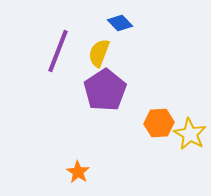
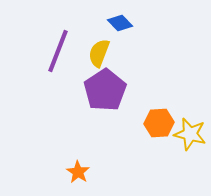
yellow star: rotated 16 degrees counterclockwise
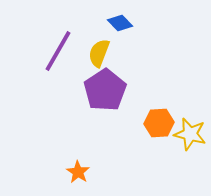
purple line: rotated 9 degrees clockwise
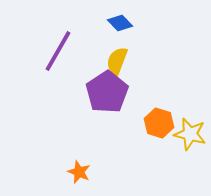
yellow semicircle: moved 18 px right, 8 px down
purple pentagon: moved 2 px right, 2 px down
orange hexagon: rotated 20 degrees clockwise
orange star: moved 1 px right; rotated 10 degrees counterclockwise
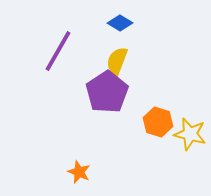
blue diamond: rotated 15 degrees counterclockwise
orange hexagon: moved 1 px left, 1 px up
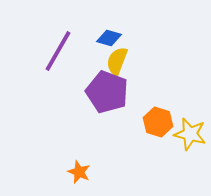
blue diamond: moved 11 px left, 15 px down; rotated 15 degrees counterclockwise
purple pentagon: rotated 18 degrees counterclockwise
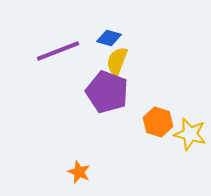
purple line: rotated 39 degrees clockwise
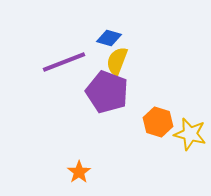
purple line: moved 6 px right, 11 px down
orange star: rotated 15 degrees clockwise
